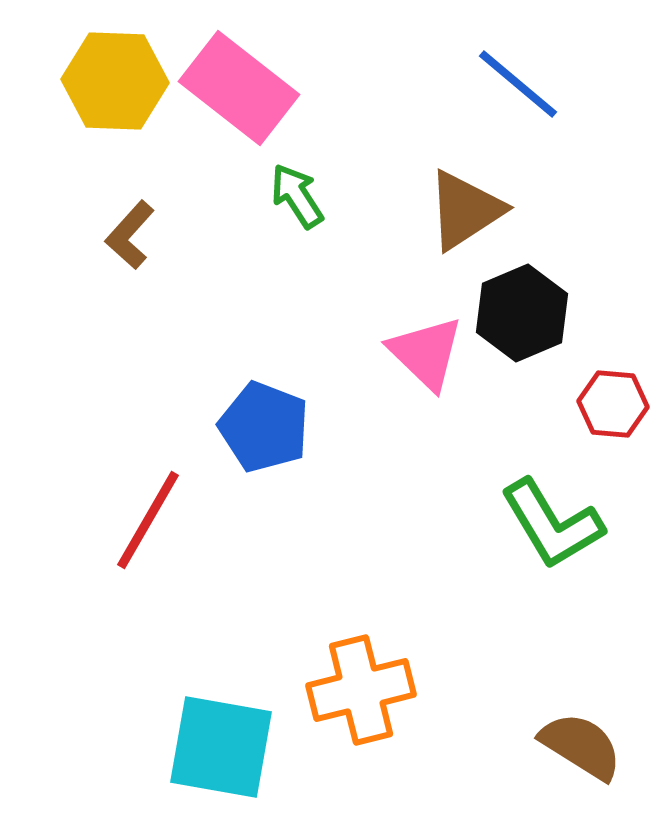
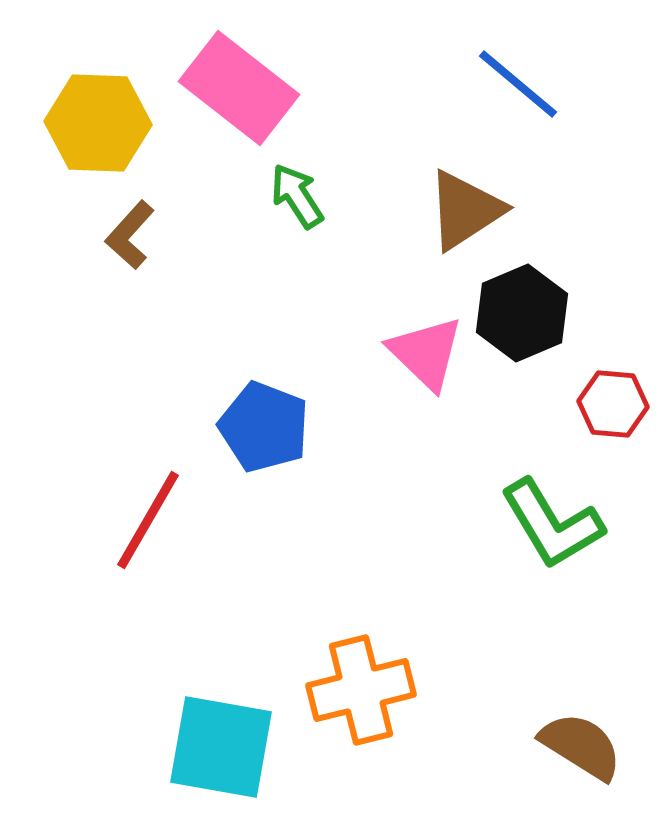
yellow hexagon: moved 17 px left, 42 px down
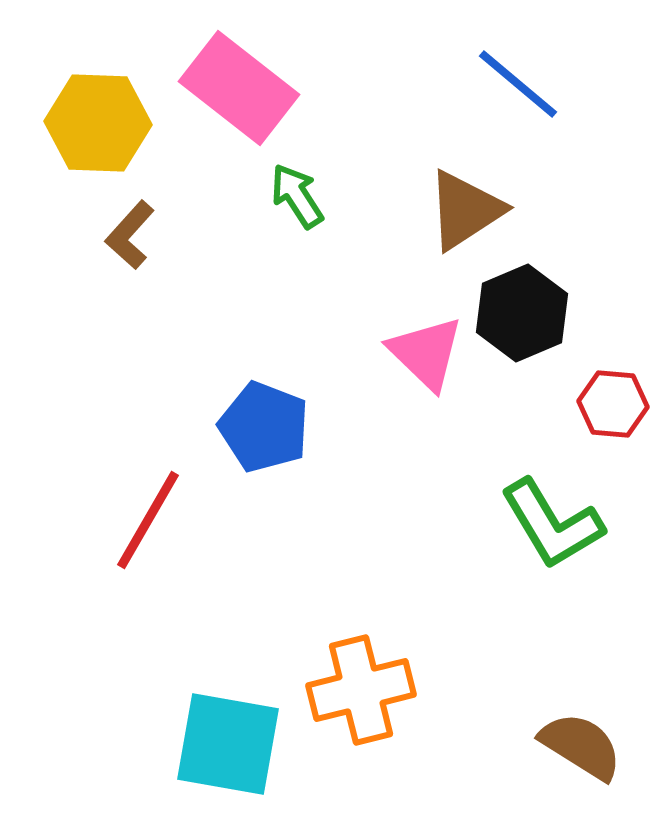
cyan square: moved 7 px right, 3 px up
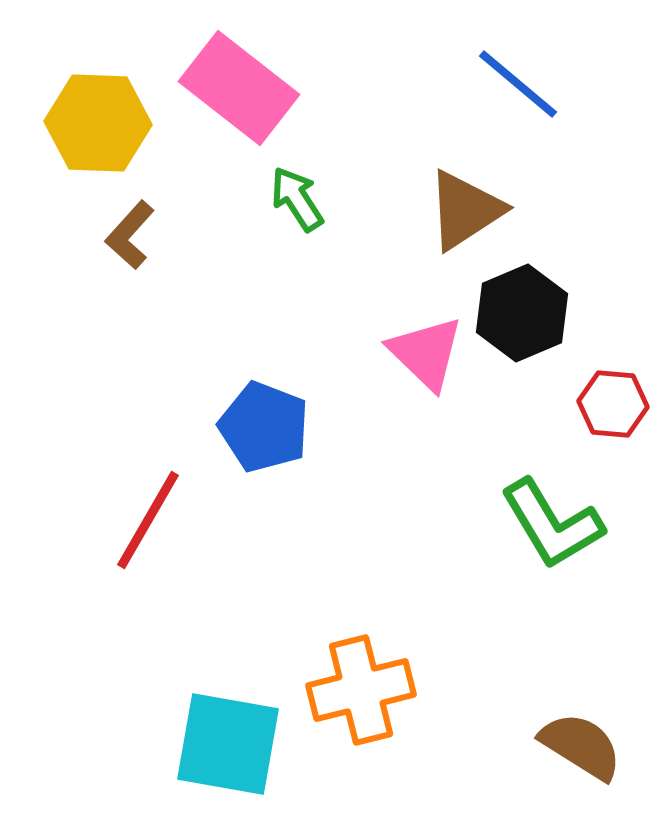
green arrow: moved 3 px down
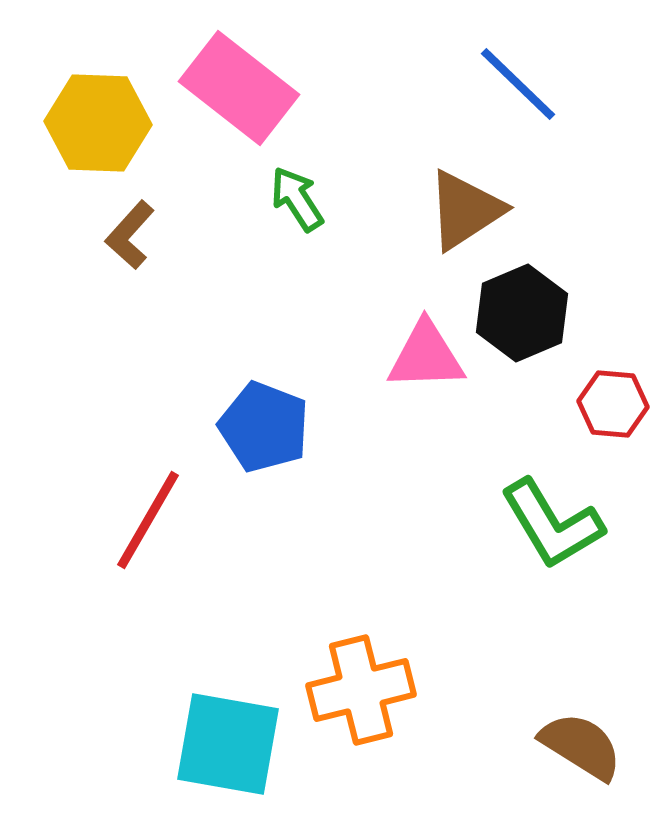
blue line: rotated 4 degrees clockwise
pink triangle: moved 3 px down; rotated 46 degrees counterclockwise
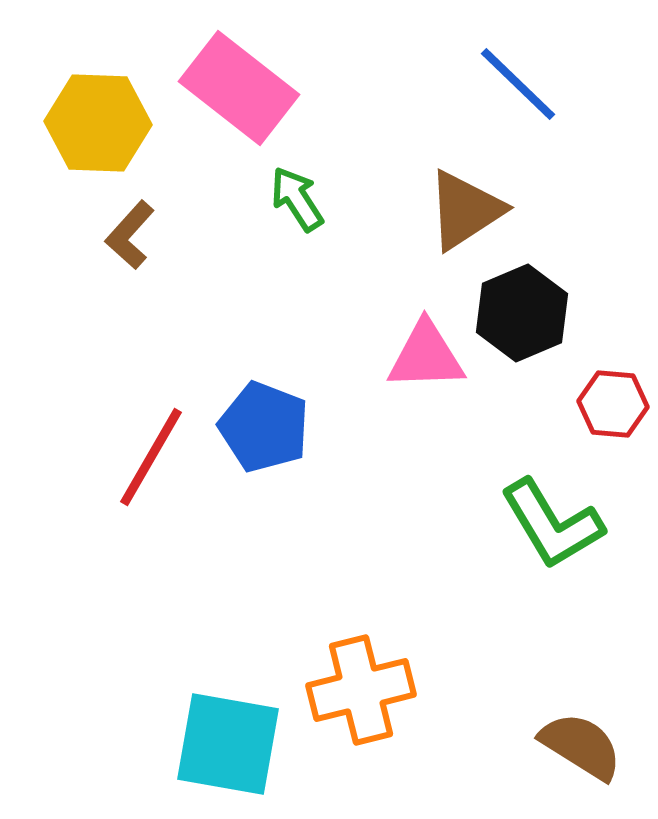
red line: moved 3 px right, 63 px up
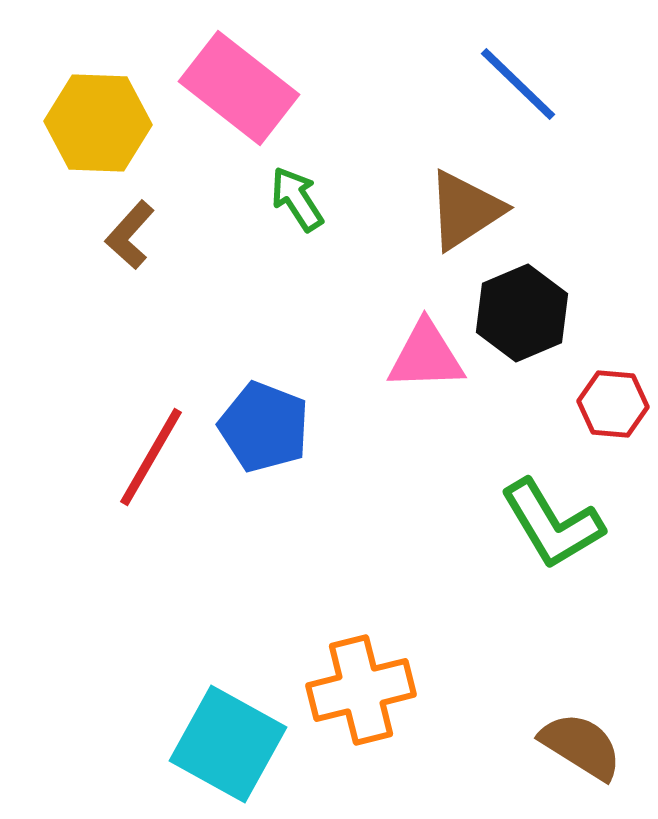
cyan square: rotated 19 degrees clockwise
